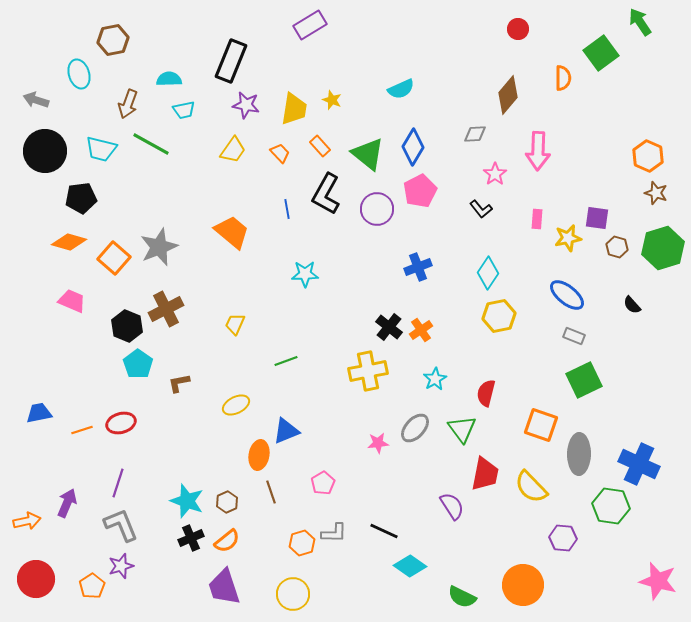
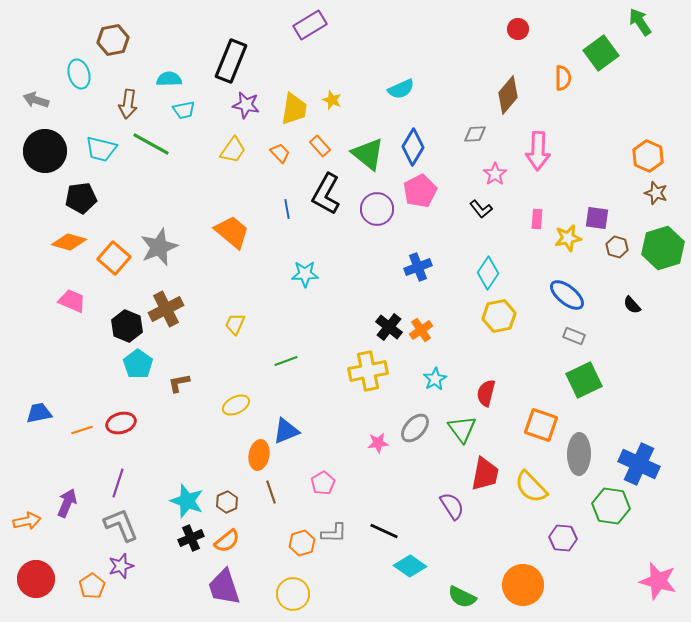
brown arrow at (128, 104): rotated 12 degrees counterclockwise
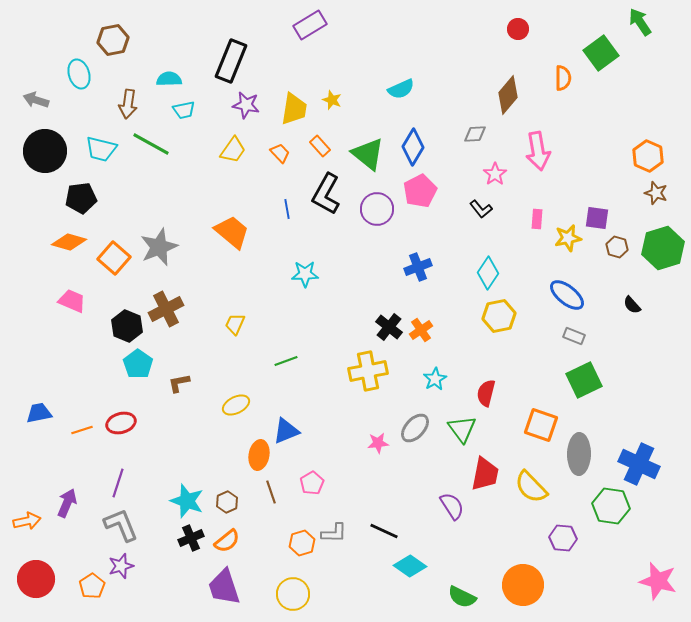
pink arrow at (538, 151): rotated 12 degrees counterclockwise
pink pentagon at (323, 483): moved 11 px left
